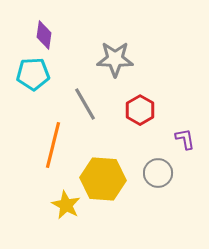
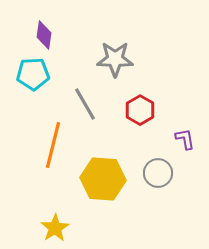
yellow star: moved 11 px left, 23 px down; rotated 12 degrees clockwise
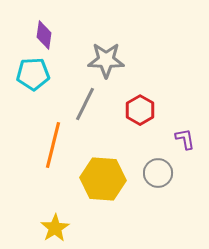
gray star: moved 9 px left, 1 px down
gray line: rotated 56 degrees clockwise
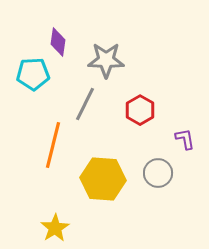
purple diamond: moved 14 px right, 7 px down
